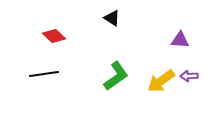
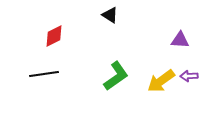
black triangle: moved 2 px left, 3 px up
red diamond: rotated 70 degrees counterclockwise
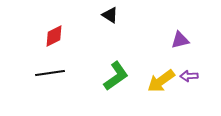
purple triangle: rotated 18 degrees counterclockwise
black line: moved 6 px right, 1 px up
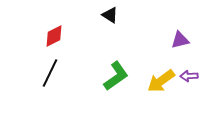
black line: rotated 56 degrees counterclockwise
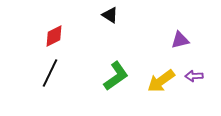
purple arrow: moved 5 px right
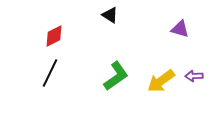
purple triangle: moved 11 px up; rotated 30 degrees clockwise
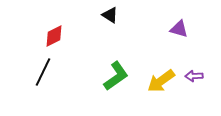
purple triangle: moved 1 px left
black line: moved 7 px left, 1 px up
